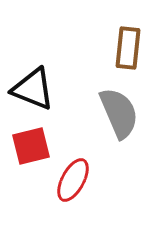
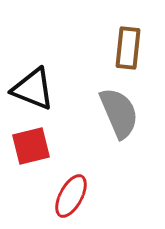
red ellipse: moved 2 px left, 16 px down
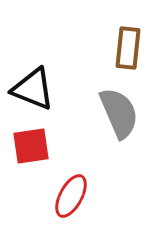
red square: rotated 6 degrees clockwise
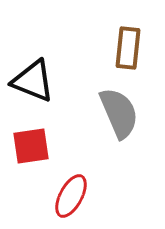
black triangle: moved 8 px up
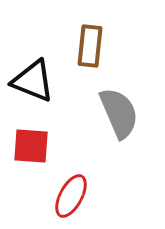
brown rectangle: moved 38 px left, 2 px up
red square: rotated 12 degrees clockwise
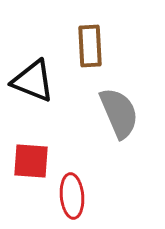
brown rectangle: rotated 9 degrees counterclockwise
red square: moved 15 px down
red ellipse: moved 1 px right; rotated 33 degrees counterclockwise
